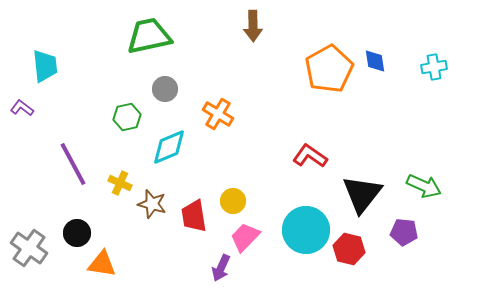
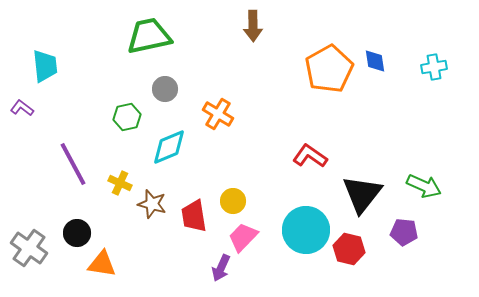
pink trapezoid: moved 2 px left
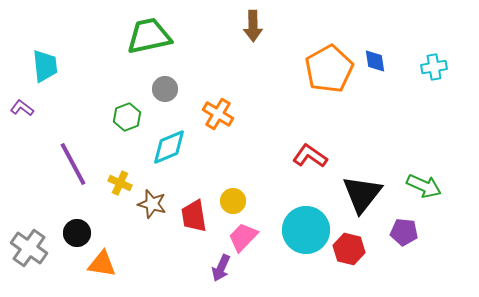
green hexagon: rotated 8 degrees counterclockwise
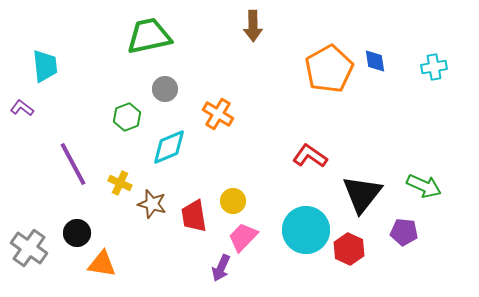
red hexagon: rotated 12 degrees clockwise
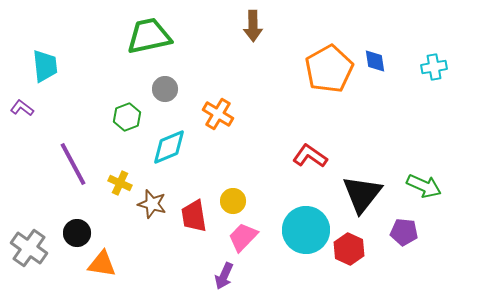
purple arrow: moved 3 px right, 8 px down
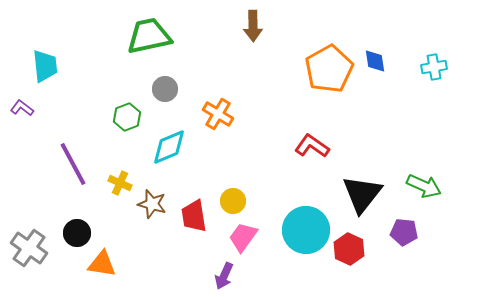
red L-shape: moved 2 px right, 10 px up
pink trapezoid: rotated 8 degrees counterclockwise
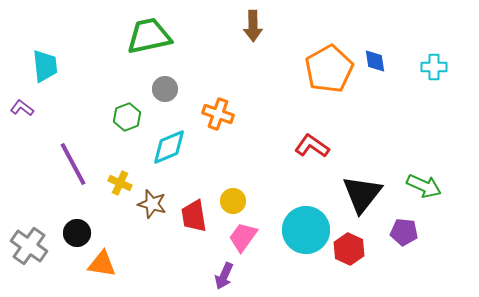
cyan cross: rotated 10 degrees clockwise
orange cross: rotated 12 degrees counterclockwise
gray cross: moved 2 px up
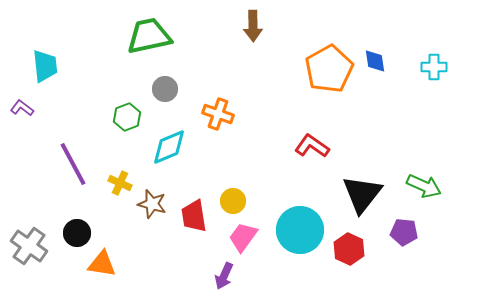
cyan circle: moved 6 px left
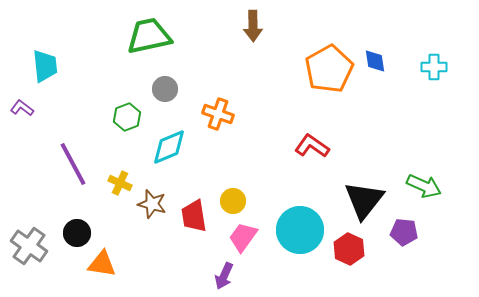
black triangle: moved 2 px right, 6 px down
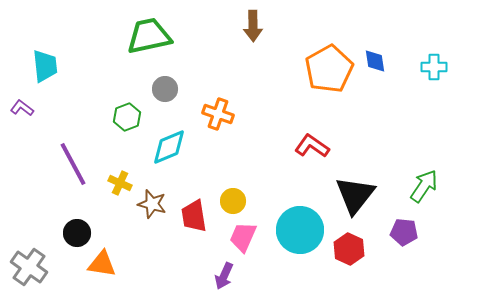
green arrow: rotated 80 degrees counterclockwise
black triangle: moved 9 px left, 5 px up
pink trapezoid: rotated 12 degrees counterclockwise
gray cross: moved 21 px down
